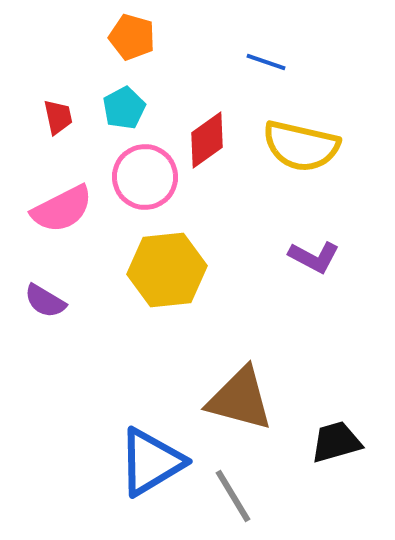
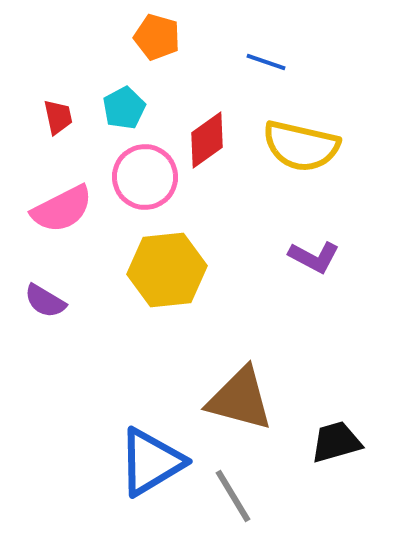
orange pentagon: moved 25 px right
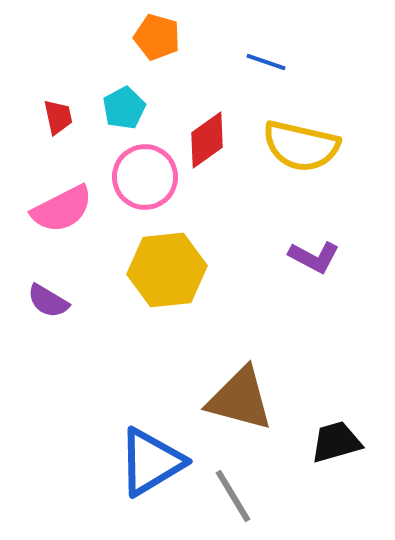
purple semicircle: moved 3 px right
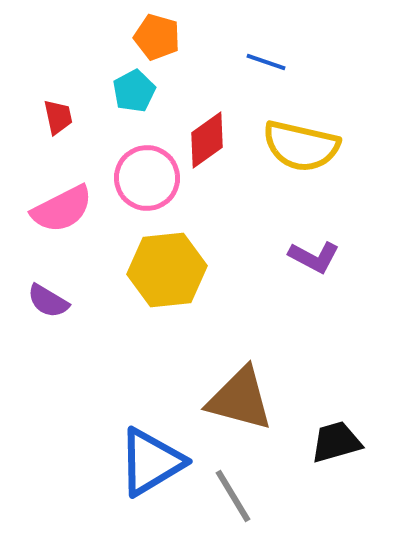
cyan pentagon: moved 10 px right, 17 px up
pink circle: moved 2 px right, 1 px down
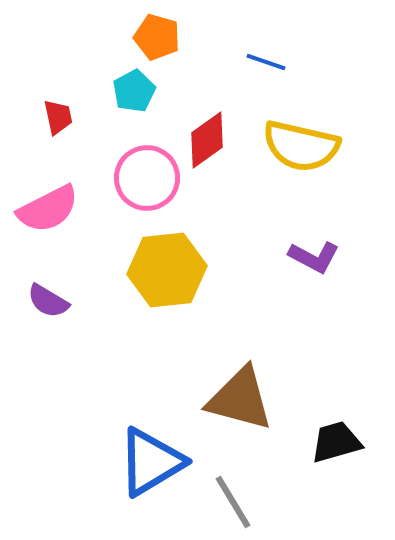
pink semicircle: moved 14 px left
gray line: moved 6 px down
